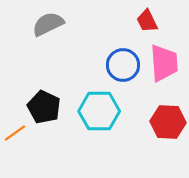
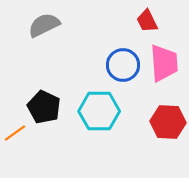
gray semicircle: moved 4 px left, 1 px down
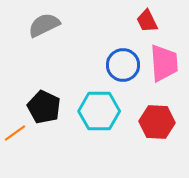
red hexagon: moved 11 px left
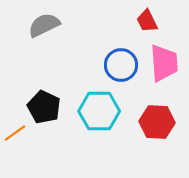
blue circle: moved 2 px left
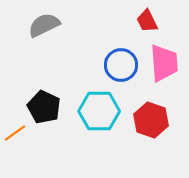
red hexagon: moved 6 px left, 2 px up; rotated 16 degrees clockwise
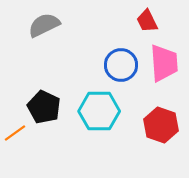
red hexagon: moved 10 px right, 5 px down
